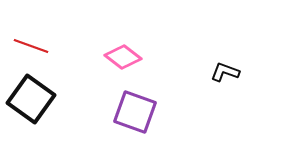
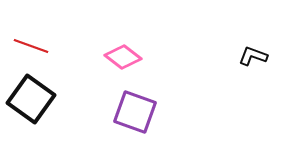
black L-shape: moved 28 px right, 16 px up
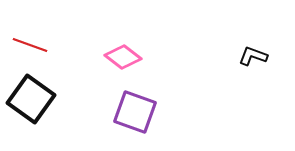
red line: moved 1 px left, 1 px up
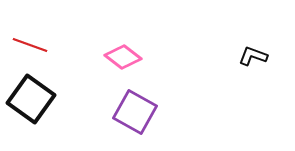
purple square: rotated 9 degrees clockwise
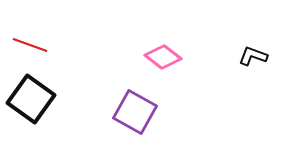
pink diamond: moved 40 px right
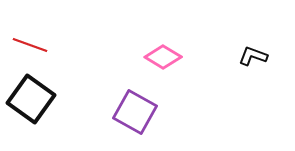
pink diamond: rotated 6 degrees counterclockwise
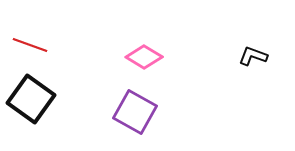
pink diamond: moved 19 px left
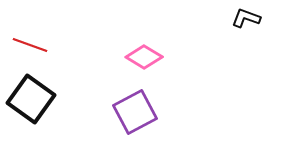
black L-shape: moved 7 px left, 38 px up
purple square: rotated 33 degrees clockwise
